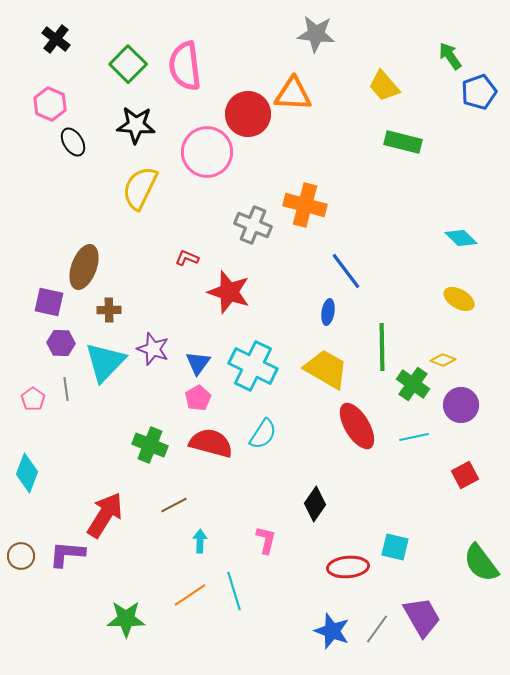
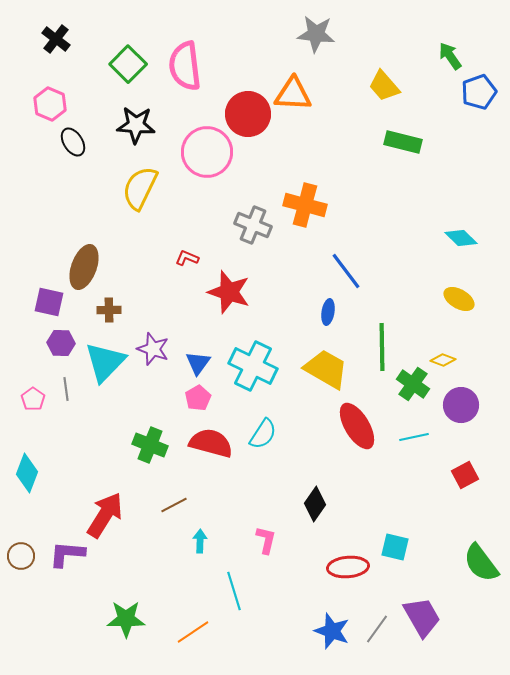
orange line at (190, 595): moved 3 px right, 37 px down
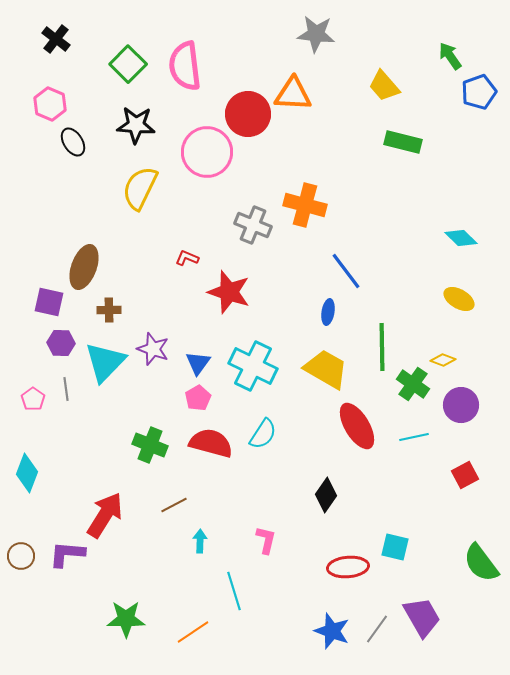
black diamond at (315, 504): moved 11 px right, 9 px up
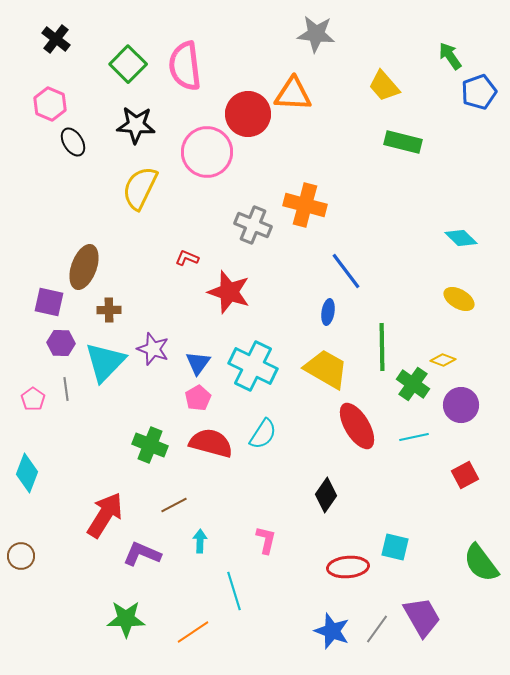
purple L-shape at (67, 554): moved 75 px right; rotated 18 degrees clockwise
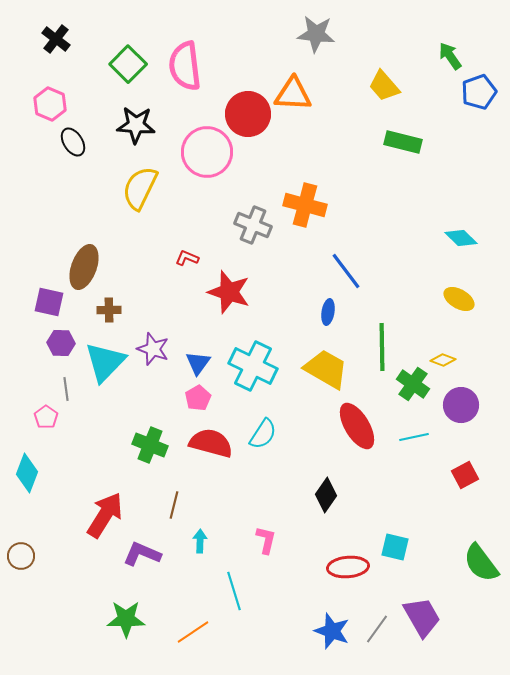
pink pentagon at (33, 399): moved 13 px right, 18 px down
brown line at (174, 505): rotated 48 degrees counterclockwise
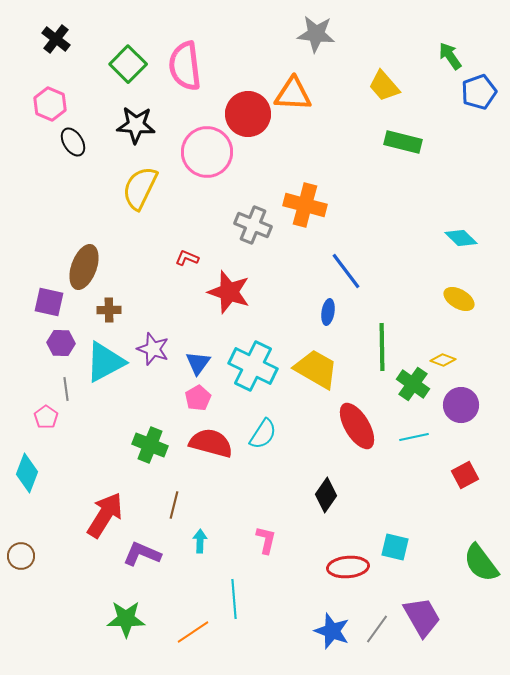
cyan triangle at (105, 362): rotated 18 degrees clockwise
yellow trapezoid at (326, 369): moved 10 px left
cyan line at (234, 591): moved 8 px down; rotated 12 degrees clockwise
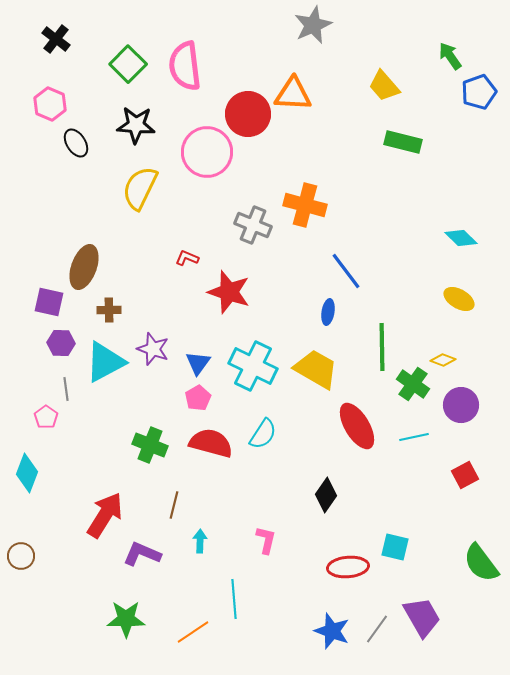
gray star at (316, 34): moved 3 px left, 9 px up; rotated 30 degrees counterclockwise
black ellipse at (73, 142): moved 3 px right, 1 px down
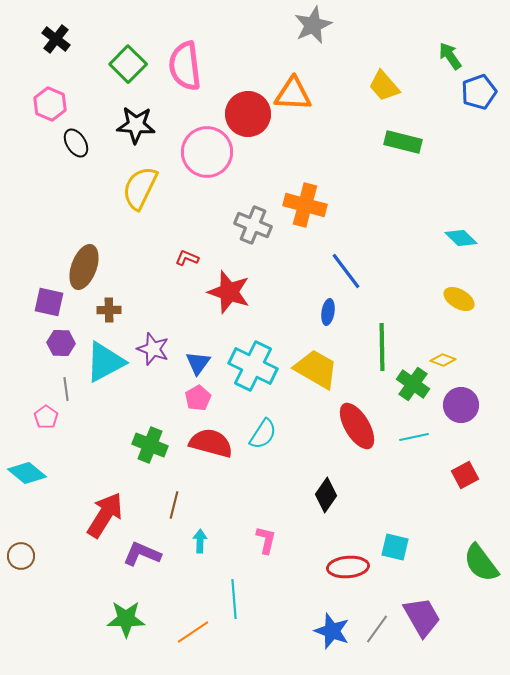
cyan diamond at (27, 473): rotated 72 degrees counterclockwise
